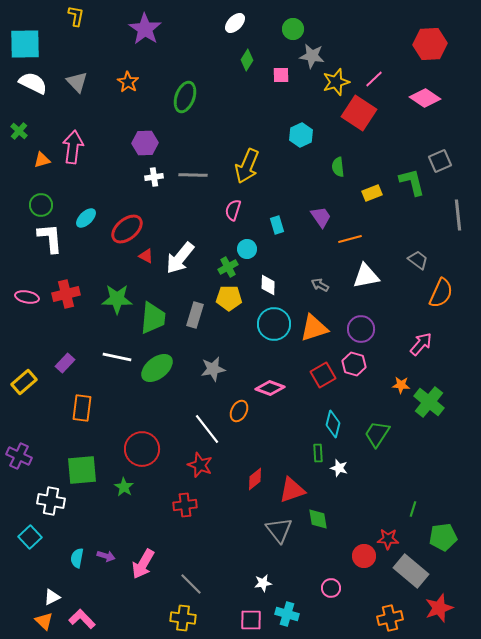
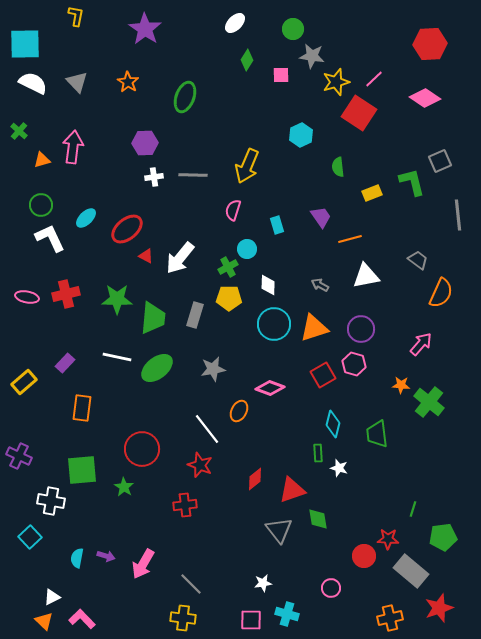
white L-shape at (50, 238): rotated 20 degrees counterclockwise
green trapezoid at (377, 434): rotated 40 degrees counterclockwise
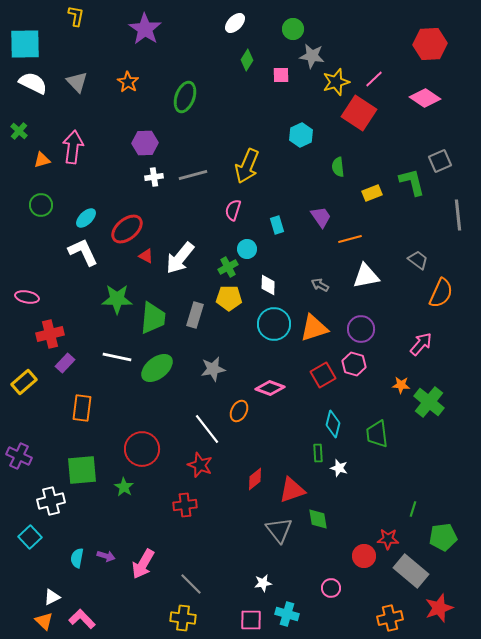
gray line at (193, 175): rotated 16 degrees counterclockwise
white L-shape at (50, 238): moved 33 px right, 14 px down
red cross at (66, 294): moved 16 px left, 40 px down
white cross at (51, 501): rotated 24 degrees counterclockwise
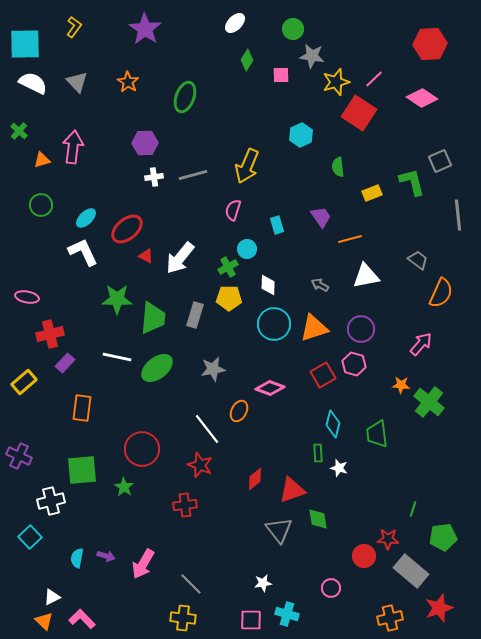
yellow L-shape at (76, 16): moved 2 px left, 11 px down; rotated 25 degrees clockwise
pink diamond at (425, 98): moved 3 px left
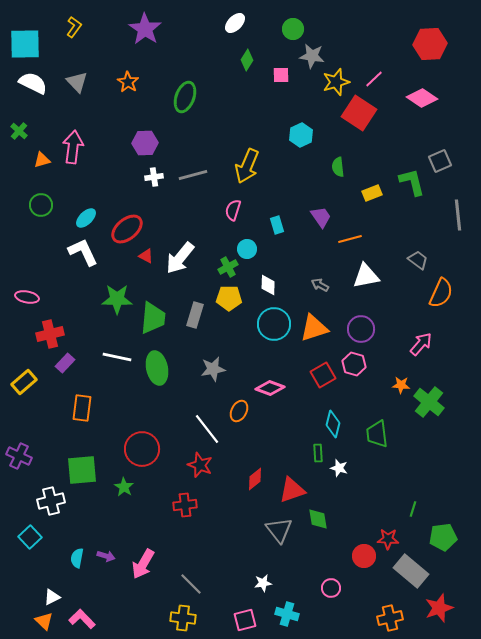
green ellipse at (157, 368): rotated 64 degrees counterclockwise
pink square at (251, 620): moved 6 px left; rotated 15 degrees counterclockwise
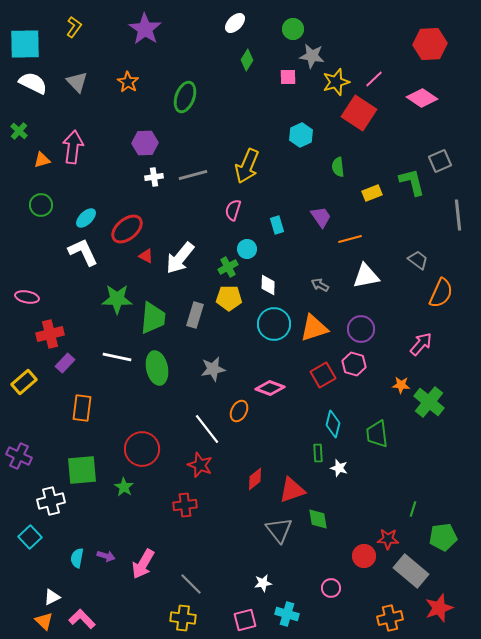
pink square at (281, 75): moved 7 px right, 2 px down
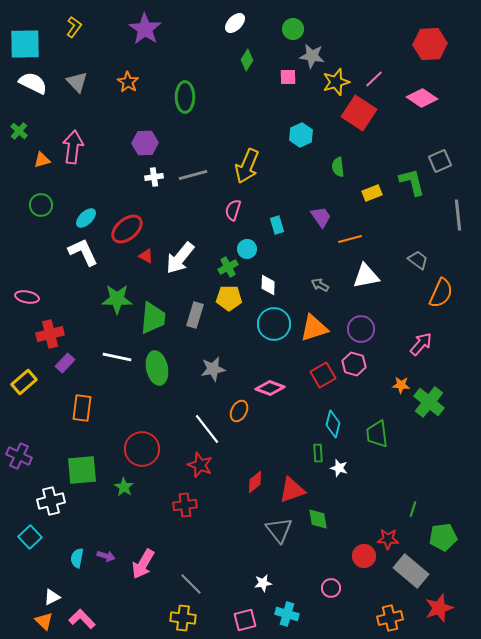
green ellipse at (185, 97): rotated 20 degrees counterclockwise
red diamond at (255, 479): moved 3 px down
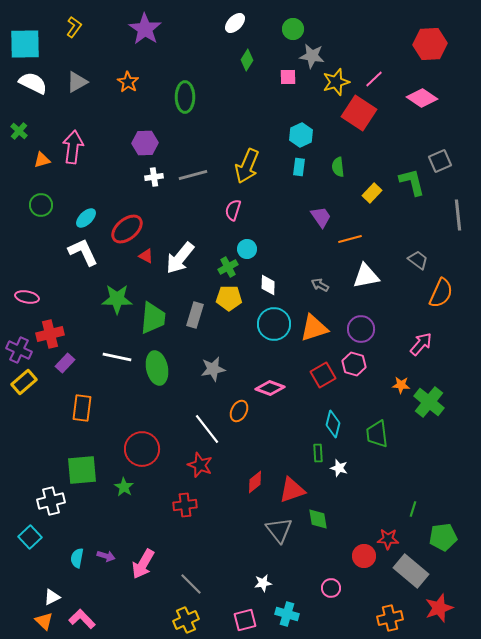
gray triangle at (77, 82): rotated 45 degrees clockwise
yellow rectangle at (372, 193): rotated 24 degrees counterclockwise
cyan rectangle at (277, 225): moved 22 px right, 58 px up; rotated 24 degrees clockwise
purple cross at (19, 456): moved 106 px up
yellow cross at (183, 618): moved 3 px right, 2 px down; rotated 30 degrees counterclockwise
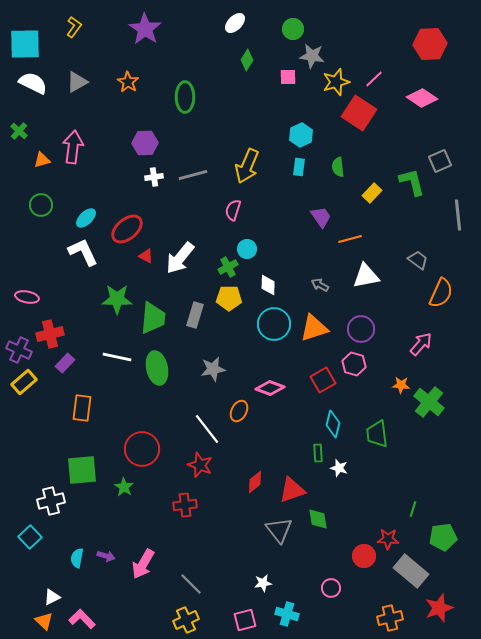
red square at (323, 375): moved 5 px down
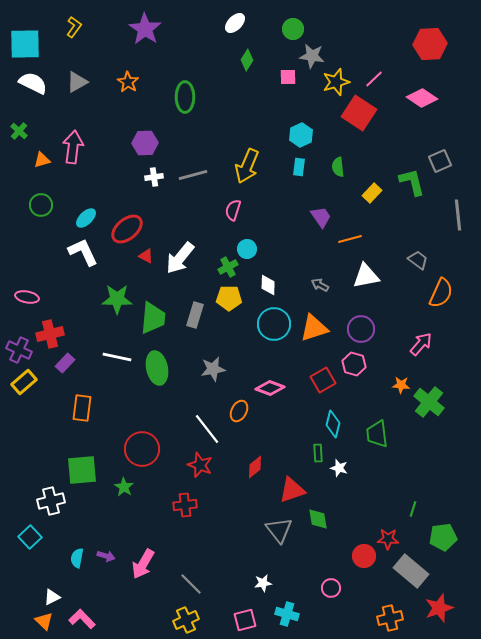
red diamond at (255, 482): moved 15 px up
